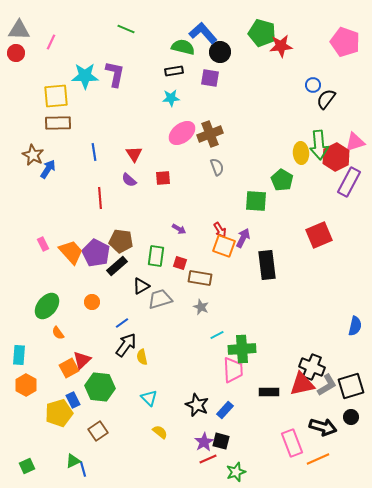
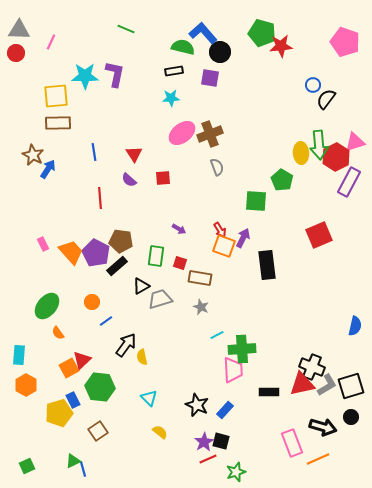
blue line at (122, 323): moved 16 px left, 2 px up
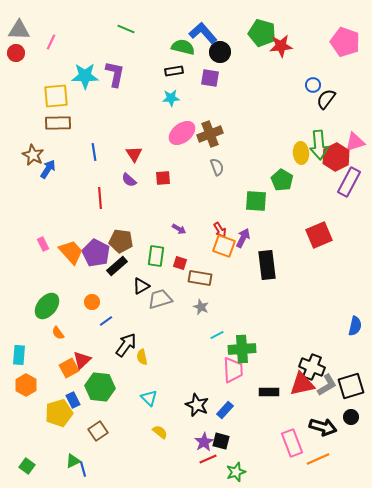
green square at (27, 466): rotated 28 degrees counterclockwise
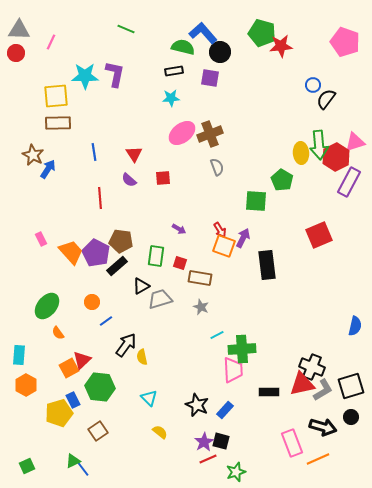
pink rectangle at (43, 244): moved 2 px left, 5 px up
gray L-shape at (327, 385): moved 4 px left, 5 px down
green square at (27, 466): rotated 28 degrees clockwise
blue line at (83, 469): rotated 21 degrees counterclockwise
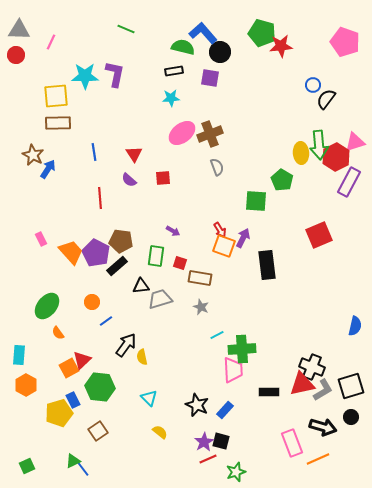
red circle at (16, 53): moved 2 px down
purple arrow at (179, 229): moved 6 px left, 2 px down
black triangle at (141, 286): rotated 24 degrees clockwise
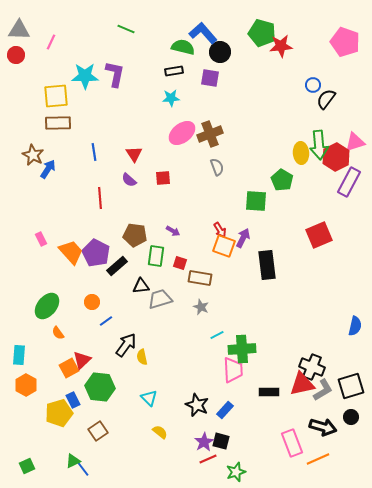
brown pentagon at (121, 241): moved 14 px right, 6 px up
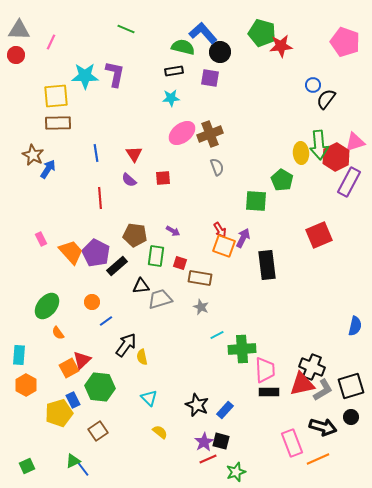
blue line at (94, 152): moved 2 px right, 1 px down
pink trapezoid at (233, 370): moved 32 px right
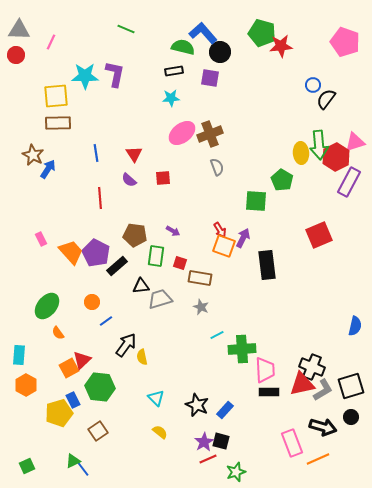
cyan triangle at (149, 398): moved 7 px right
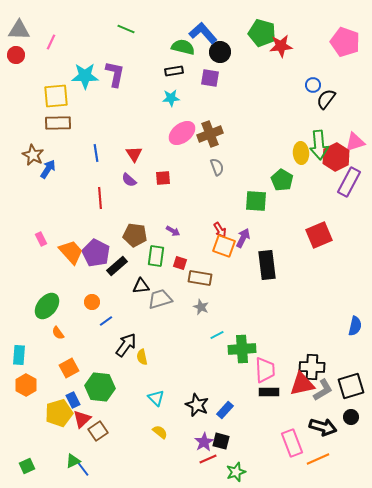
red triangle at (82, 360): moved 59 px down
black cross at (312, 367): rotated 20 degrees counterclockwise
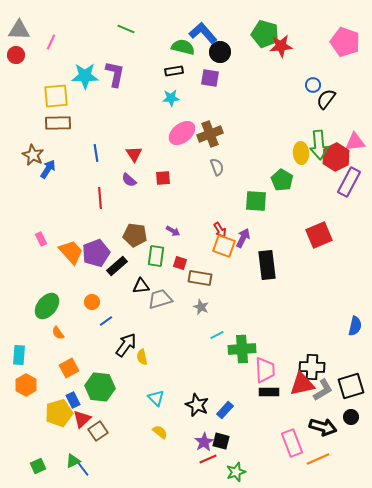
green pentagon at (262, 33): moved 3 px right, 1 px down
pink triangle at (355, 142): rotated 10 degrees clockwise
purple pentagon at (96, 253): rotated 24 degrees clockwise
green square at (27, 466): moved 11 px right
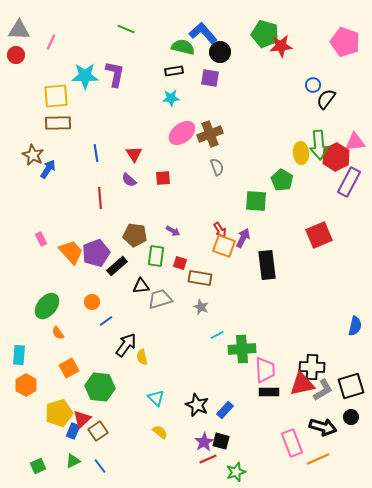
blue rectangle at (73, 400): moved 31 px down; rotated 49 degrees clockwise
blue line at (83, 469): moved 17 px right, 3 px up
